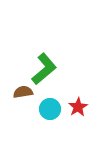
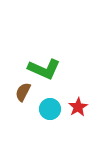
green L-shape: rotated 64 degrees clockwise
brown semicircle: rotated 54 degrees counterclockwise
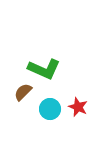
brown semicircle: rotated 18 degrees clockwise
red star: rotated 18 degrees counterclockwise
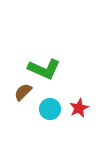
red star: moved 1 px right, 1 px down; rotated 24 degrees clockwise
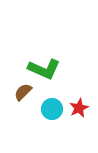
cyan circle: moved 2 px right
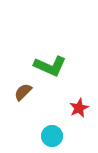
green L-shape: moved 6 px right, 3 px up
cyan circle: moved 27 px down
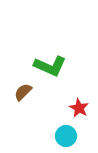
red star: rotated 18 degrees counterclockwise
cyan circle: moved 14 px right
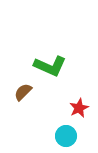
red star: rotated 18 degrees clockwise
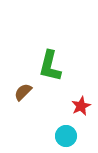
green L-shape: rotated 80 degrees clockwise
red star: moved 2 px right, 2 px up
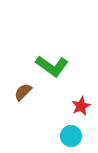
green L-shape: moved 2 px right; rotated 68 degrees counterclockwise
cyan circle: moved 5 px right
